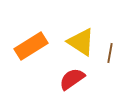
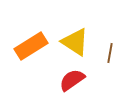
yellow triangle: moved 6 px left
red semicircle: moved 1 px down
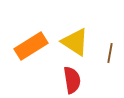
red semicircle: rotated 116 degrees clockwise
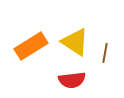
brown line: moved 5 px left
red semicircle: rotated 92 degrees clockwise
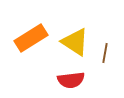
orange rectangle: moved 8 px up
red semicircle: moved 1 px left
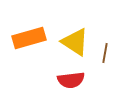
orange rectangle: moved 2 px left; rotated 16 degrees clockwise
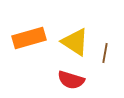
red semicircle: rotated 24 degrees clockwise
